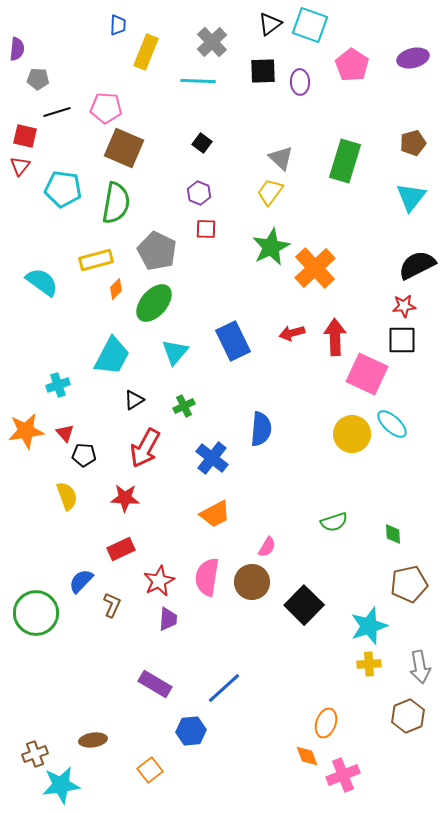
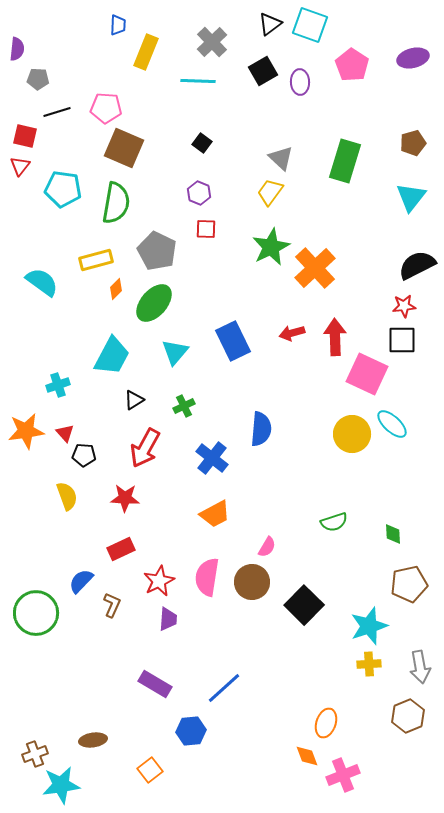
black square at (263, 71): rotated 28 degrees counterclockwise
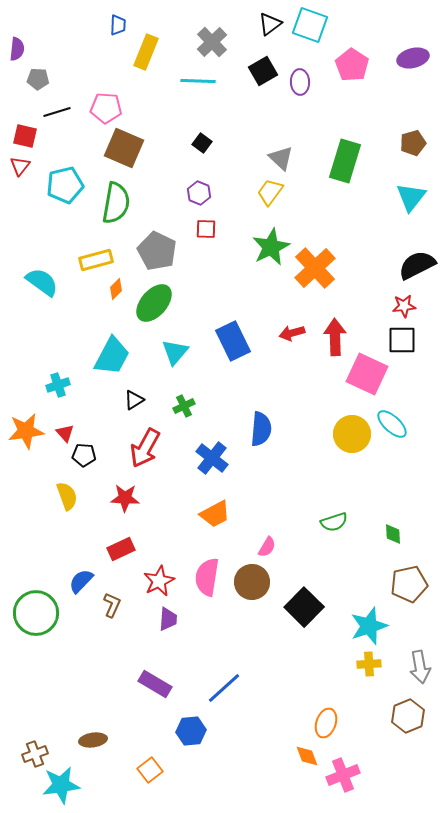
cyan pentagon at (63, 189): moved 2 px right, 4 px up; rotated 21 degrees counterclockwise
black square at (304, 605): moved 2 px down
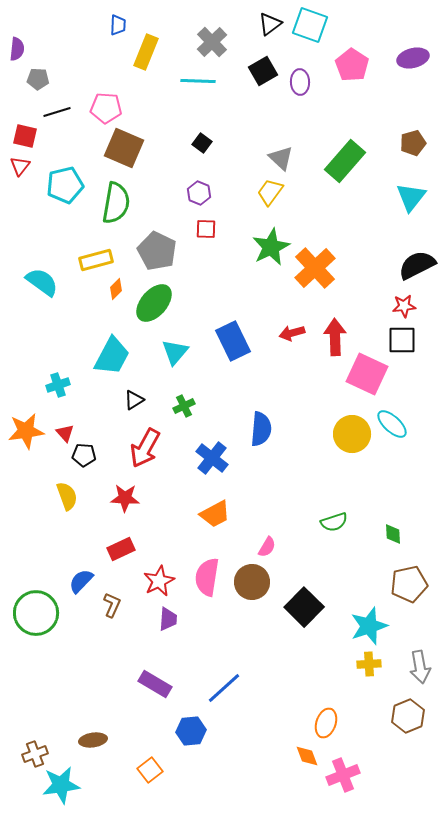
green rectangle at (345, 161): rotated 24 degrees clockwise
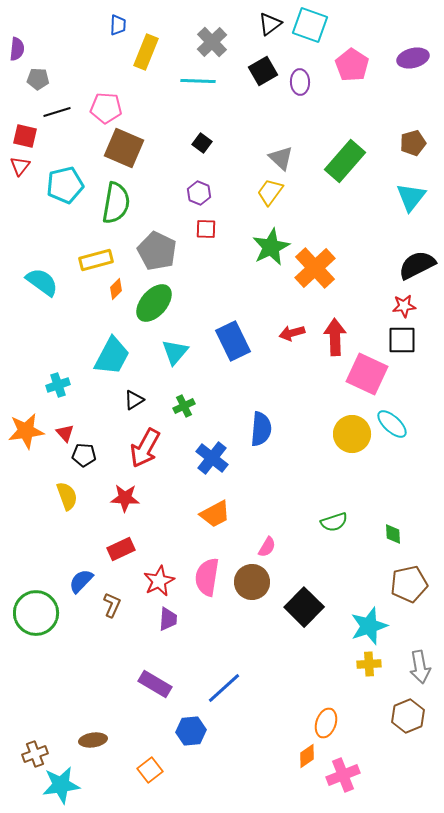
orange diamond at (307, 756): rotated 75 degrees clockwise
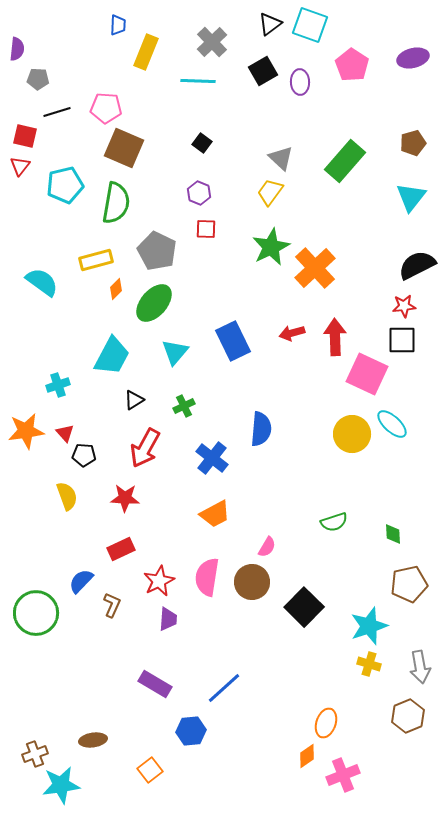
yellow cross at (369, 664): rotated 20 degrees clockwise
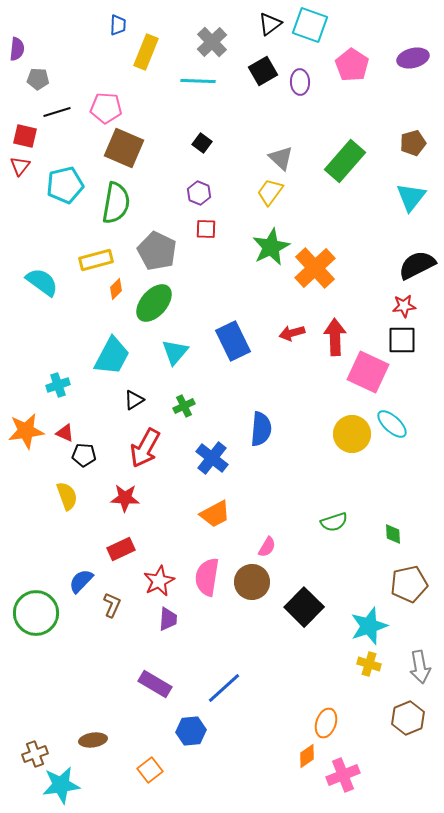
pink square at (367, 374): moved 1 px right, 2 px up
red triangle at (65, 433): rotated 24 degrees counterclockwise
brown hexagon at (408, 716): moved 2 px down
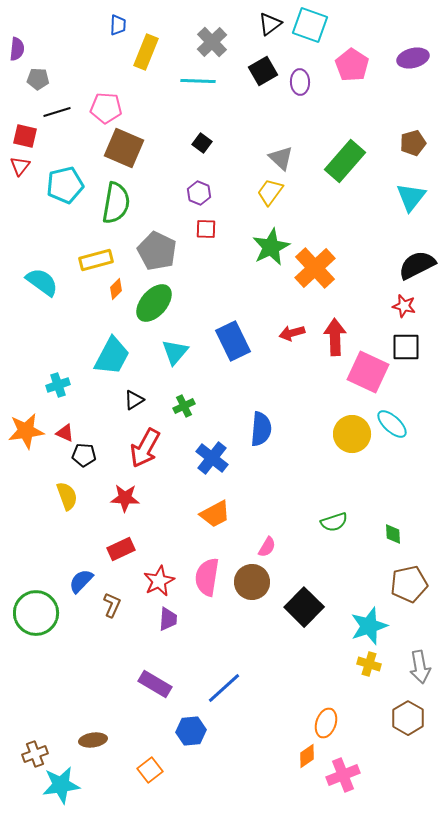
red star at (404, 306): rotated 20 degrees clockwise
black square at (402, 340): moved 4 px right, 7 px down
brown hexagon at (408, 718): rotated 8 degrees counterclockwise
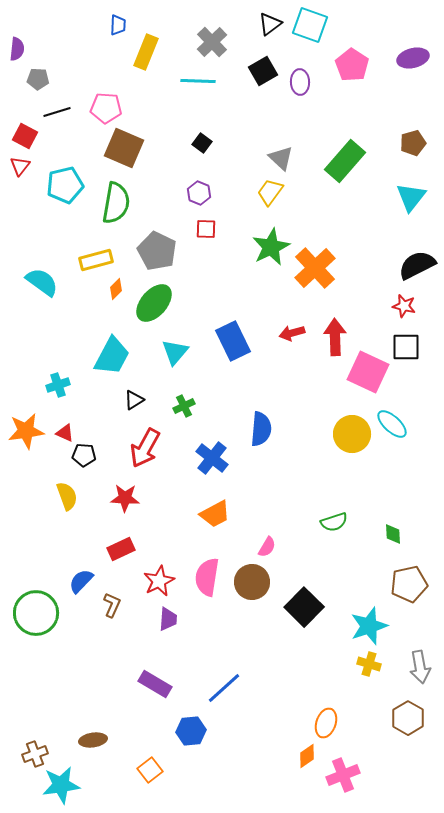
red square at (25, 136): rotated 15 degrees clockwise
